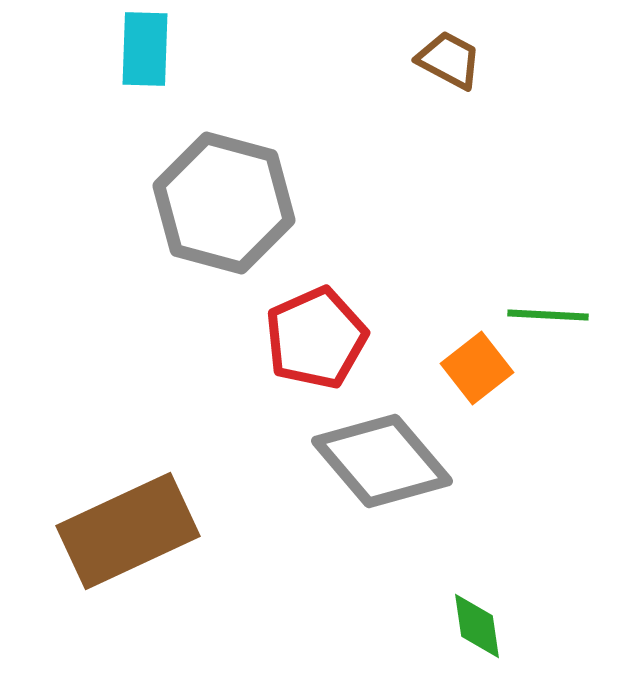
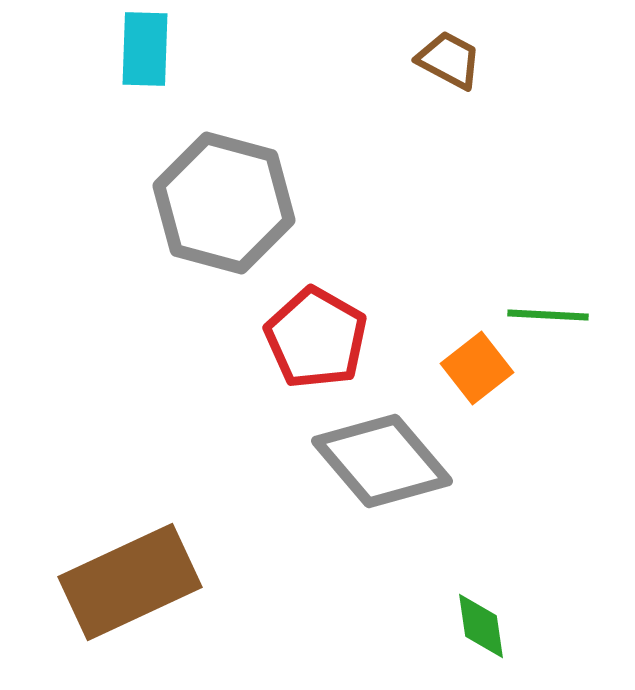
red pentagon: rotated 18 degrees counterclockwise
brown rectangle: moved 2 px right, 51 px down
green diamond: moved 4 px right
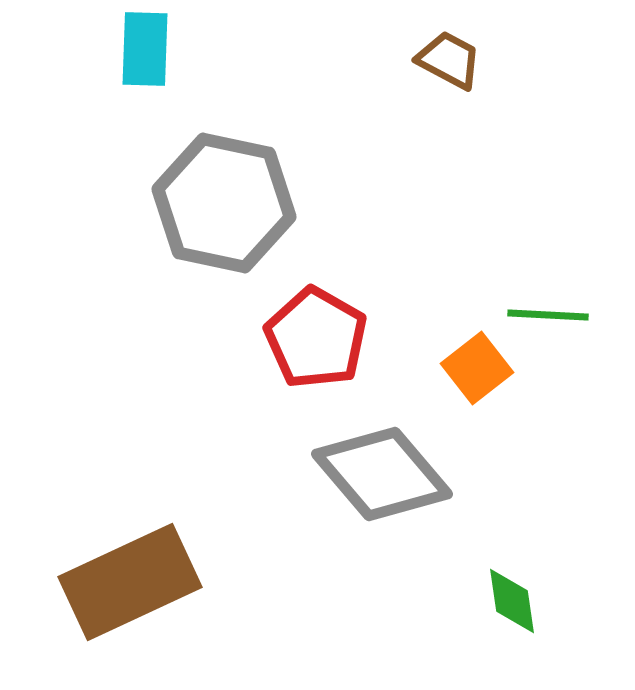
gray hexagon: rotated 3 degrees counterclockwise
gray diamond: moved 13 px down
green diamond: moved 31 px right, 25 px up
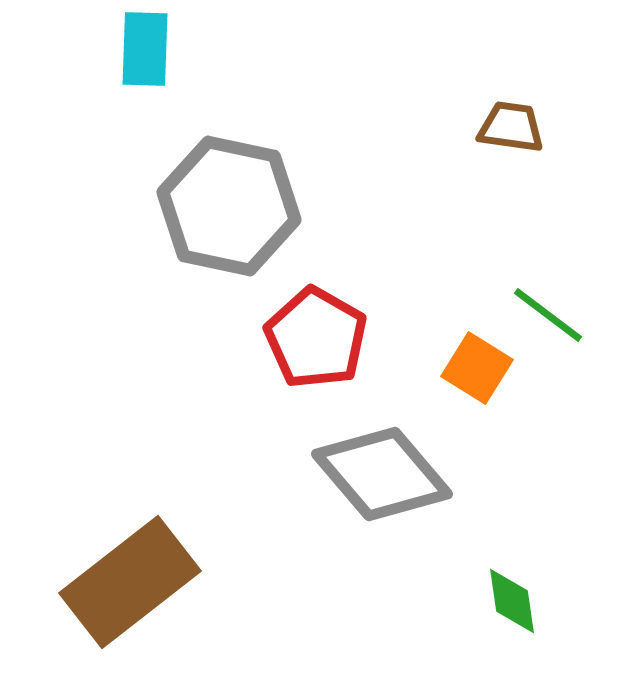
brown trapezoid: moved 62 px right, 67 px down; rotated 20 degrees counterclockwise
gray hexagon: moved 5 px right, 3 px down
green line: rotated 34 degrees clockwise
orange square: rotated 20 degrees counterclockwise
brown rectangle: rotated 13 degrees counterclockwise
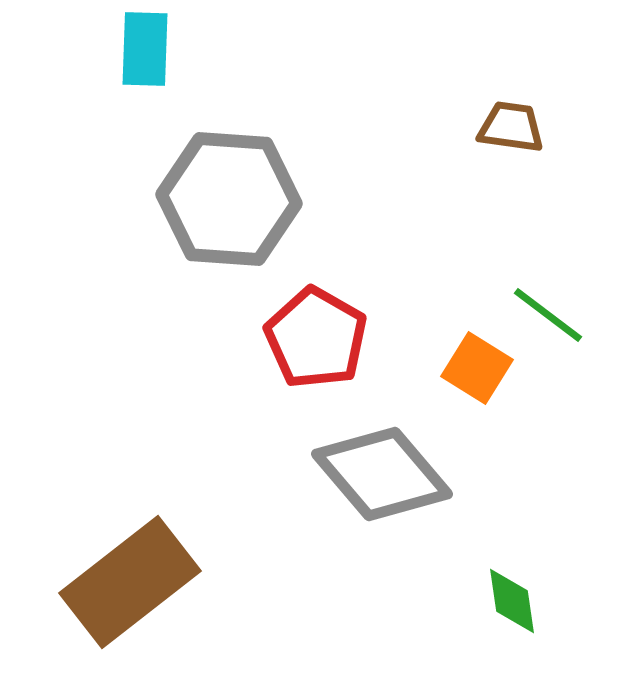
gray hexagon: moved 7 px up; rotated 8 degrees counterclockwise
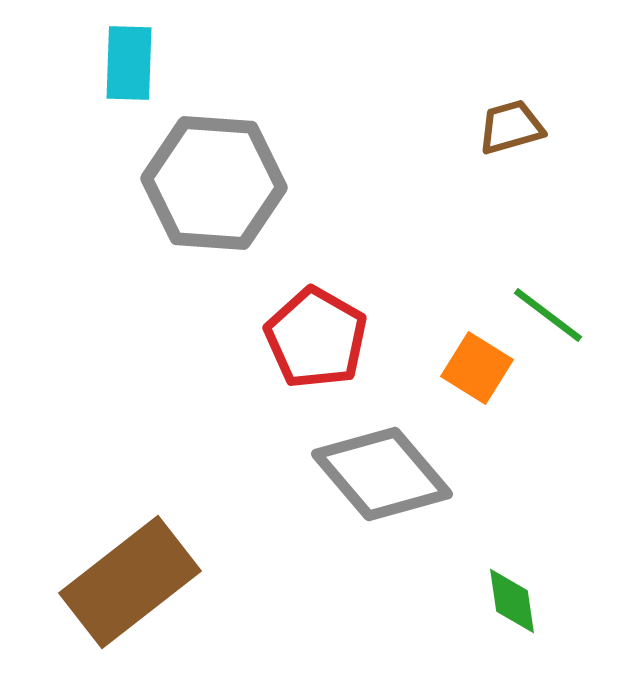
cyan rectangle: moved 16 px left, 14 px down
brown trapezoid: rotated 24 degrees counterclockwise
gray hexagon: moved 15 px left, 16 px up
